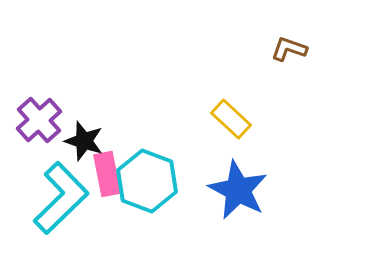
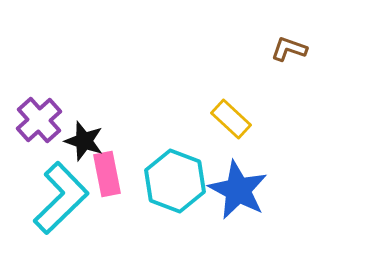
cyan hexagon: moved 28 px right
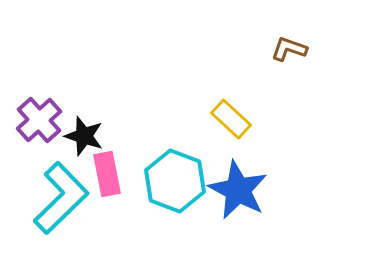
black star: moved 5 px up
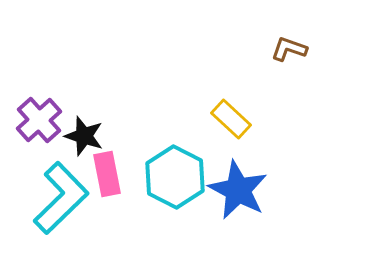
cyan hexagon: moved 4 px up; rotated 6 degrees clockwise
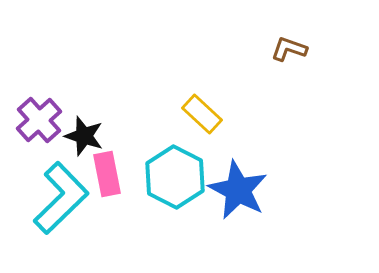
yellow rectangle: moved 29 px left, 5 px up
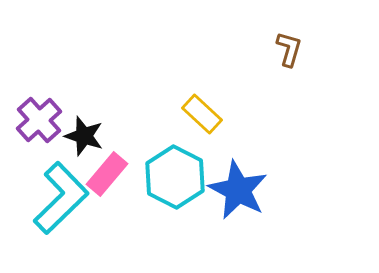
brown L-shape: rotated 87 degrees clockwise
pink rectangle: rotated 51 degrees clockwise
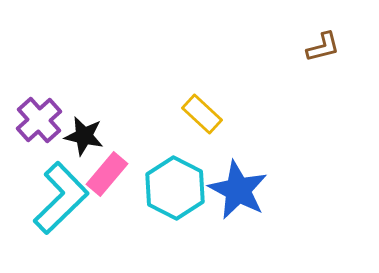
brown L-shape: moved 34 px right, 2 px up; rotated 60 degrees clockwise
black star: rotated 6 degrees counterclockwise
cyan hexagon: moved 11 px down
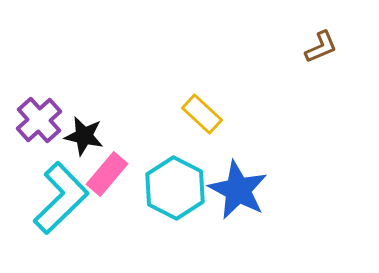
brown L-shape: moved 2 px left; rotated 9 degrees counterclockwise
